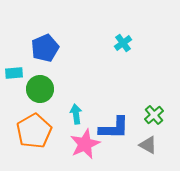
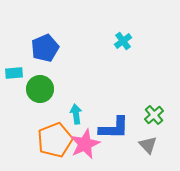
cyan cross: moved 2 px up
orange pentagon: moved 21 px right, 9 px down; rotated 8 degrees clockwise
gray triangle: rotated 18 degrees clockwise
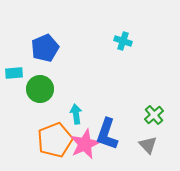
cyan cross: rotated 36 degrees counterclockwise
blue L-shape: moved 7 px left, 6 px down; rotated 108 degrees clockwise
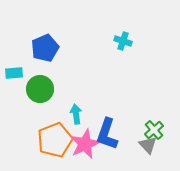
green cross: moved 15 px down
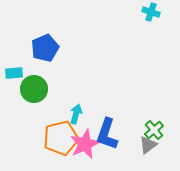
cyan cross: moved 28 px right, 29 px up
green circle: moved 6 px left
cyan arrow: rotated 24 degrees clockwise
orange pentagon: moved 6 px right, 2 px up; rotated 8 degrees clockwise
gray triangle: rotated 36 degrees clockwise
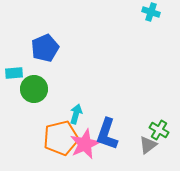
green cross: moved 5 px right; rotated 18 degrees counterclockwise
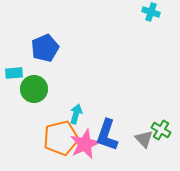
green cross: moved 2 px right
blue L-shape: moved 1 px down
gray triangle: moved 4 px left, 6 px up; rotated 36 degrees counterclockwise
